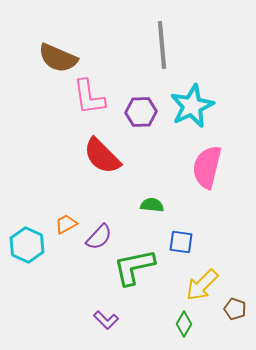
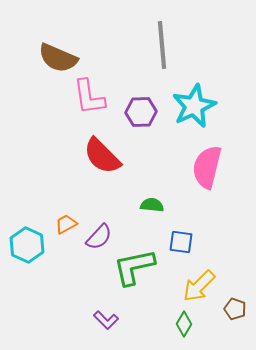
cyan star: moved 2 px right
yellow arrow: moved 3 px left, 1 px down
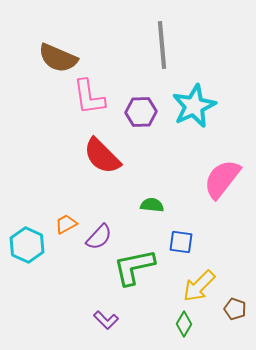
pink semicircle: moved 15 px right, 12 px down; rotated 24 degrees clockwise
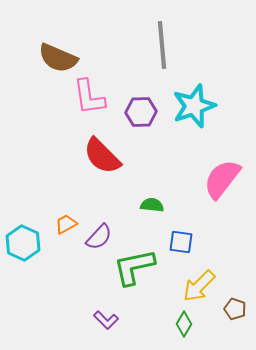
cyan star: rotated 6 degrees clockwise
cyan hexagon: moved 4 px left, 2 px up
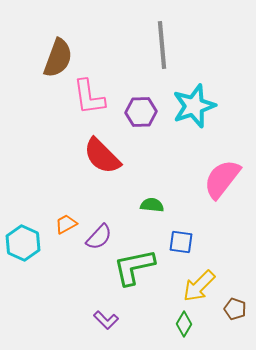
brown semicircle: rotated 93 degrees counterclockwise
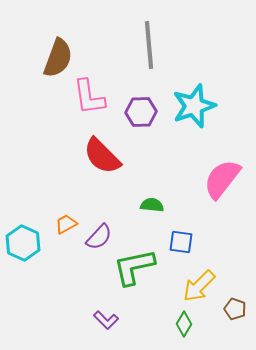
gray line: moved 13 px left
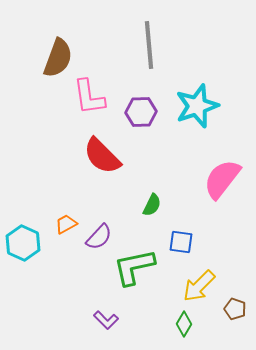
cyan star: moved 3 px right
green semicircle: rotated 110 degrees clockwise
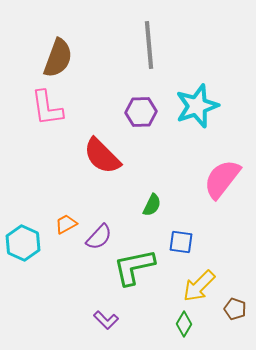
pink L-shape: moved 42 px left, 11 px down
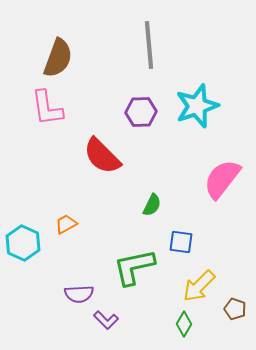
purple semicircle: moved 20 px left, 57 px down; rotated 44 degrees clockwise
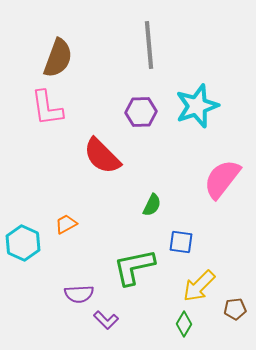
brown pentagon: rotated 25 degrees counterclockwise
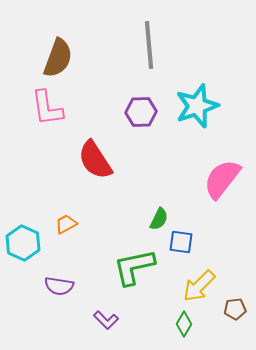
red semicircle: moved 7 px left, 4 px down; rotated 12 degrees clockwise
green semicircle: moved 7 px right, 14 px down
purple semicircle: moved 20 px left, 8 px up; rotated 12 degrees clockwise
